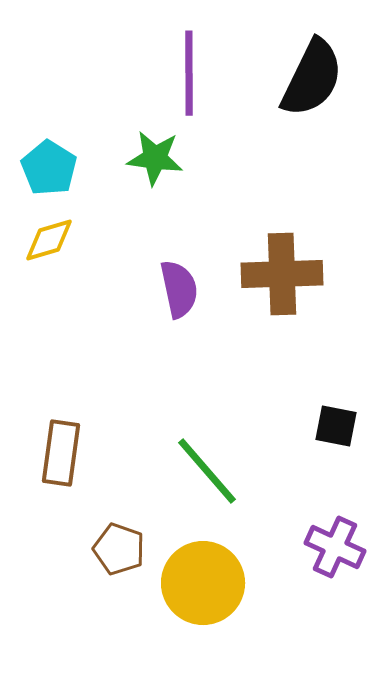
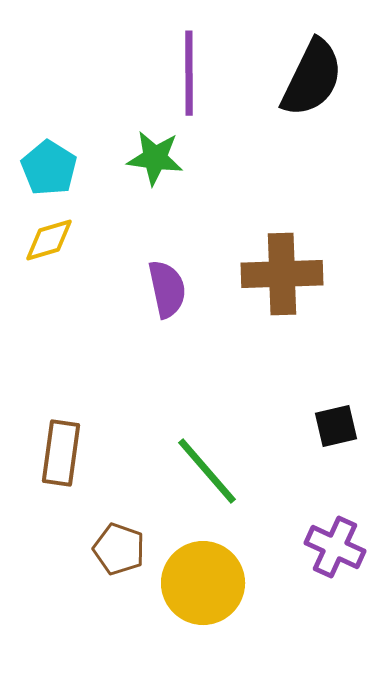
purple semicircle: moved 12 px left
black square: rotated 24 degrees counterclockwise
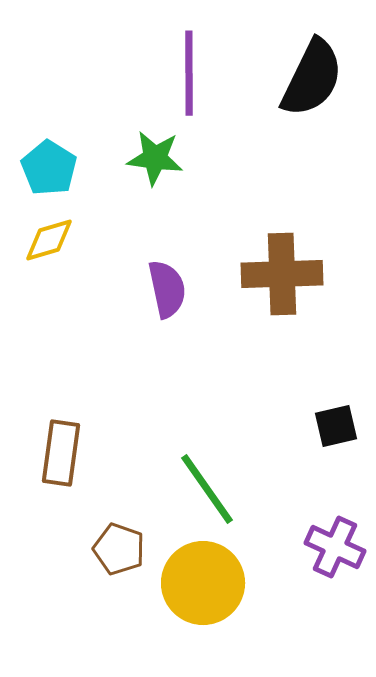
green line: moved 18 px down; rotated 6 degrees clockwise
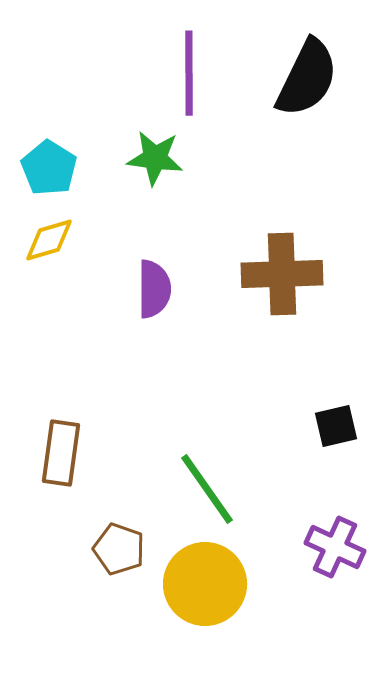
black semicircle: moved 5 px left
purple semicircle: moved 13 px left; rotated 12 degrees clockwise
yellow circle: moved 2 px right, 1 px down
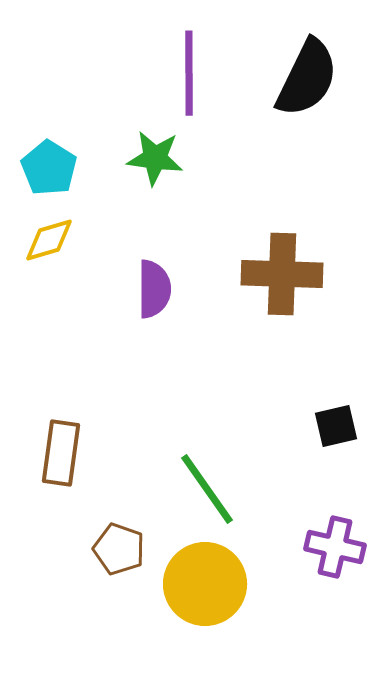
brown cross: rotated 4 degrees clockwise
purple cross: rotated 12 degrees counterclockwise
